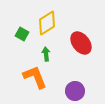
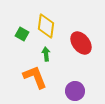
yellow diamond: moved 1 px left, 3 px down; rotated 50 degrees counterclockwise
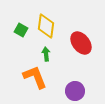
green square: moved 1 px left, 4 px up
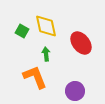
yellow diamond: rotated 20 degrees counterclockwise
green square: moved 1 px right, 1 px down
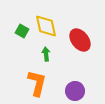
red ellipse: moved 1 px left, 3 px up
orange L-shape: moved 2 px right, 6 px down; rotated 36 degrees clockwise
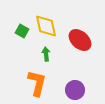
red ellipse: rotated 10 degrees counterclockwise
purple circle: moved 1 px up
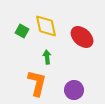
red ellipse: moved 2 px right, 3 px up
green arrow: moved 1 px right, 3 px down
purple circle: moved 1 px left
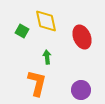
yellow diamond: moved 5 px up
red ellipse: rotated 25 degrees clockwise
purple circle: moved 7 px right
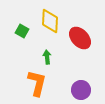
yellow diamond: moved 4 px right; rotated 15 degrees clockwise
red ellipse: moved 2 px left, 1 px down; rotated 20 degrees counterclockwise
